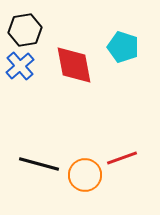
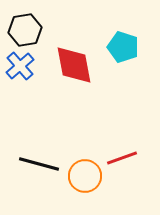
orange circle: moved 1 px down
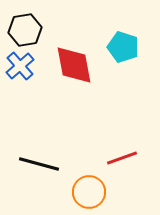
orange circle: moved 4 px right, 16 px down
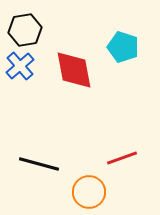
red diamond: moved 5 px down
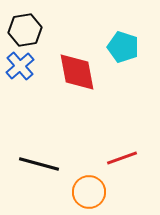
red diamond: moved 3 px right, 2 px down
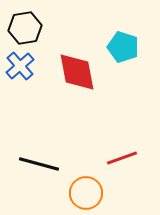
black hexagon: moved 2 px up
orange circle: moved 3 px left, 1 px down
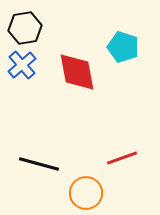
blue cross: moved 2 px right, 1 px up
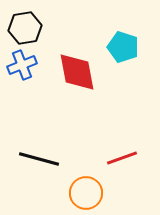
blue cross: rotated 20 degrees clockwise
black line: moved 5 px up
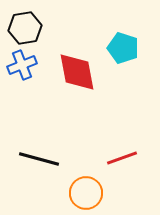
cyan pentagon: moved 1 px down
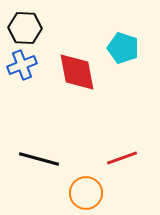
black hexagon: rotated 12 degrees clockwise
